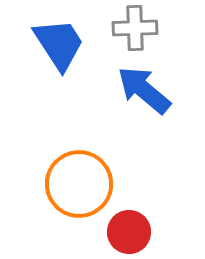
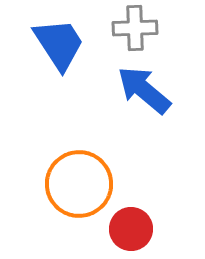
red circle: moved 2 px right, 3 px up
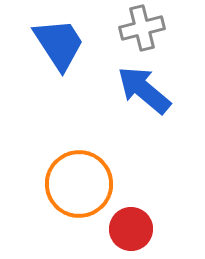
gray cross: moved 7 px right; rotated 12 degrees counterclockwise
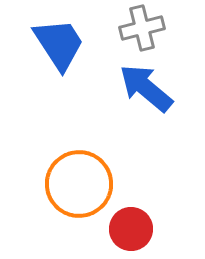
blue arrow: moved 2 px right, 2 px up
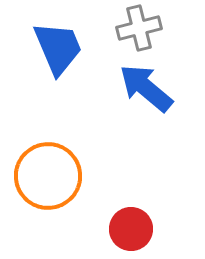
gray cross: moved 3 px left
blue trapezoid: moved 1 px left, 4 px down; rotated 10 degrees clockwise
orange circle: moved 31 px left, 8 px up
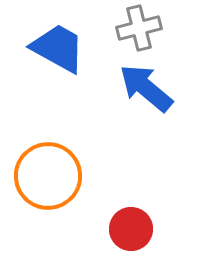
blue trapezoid: rotated 38 degrees counterclockwise
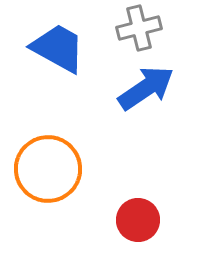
blue arrow: rotated 106 degrees clockwise
orange circle: moved 7 px up
red circle: moved 7 px right, 9 px up
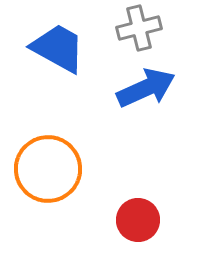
blue arrow: rotated 10 degrees clockwise
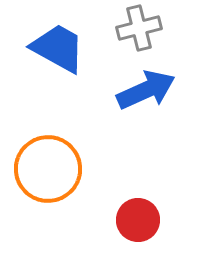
blue arrow: moved 2 px down
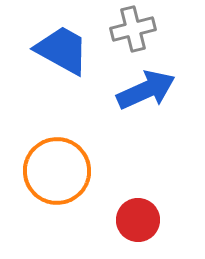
gray cross: moved 6 px left, 1 px down
blue trapezoid: moved 4 px right, 2 px down
orange circle: moved 9 px right, 2 px down
